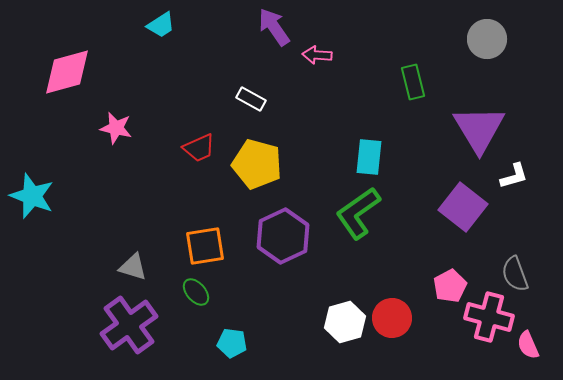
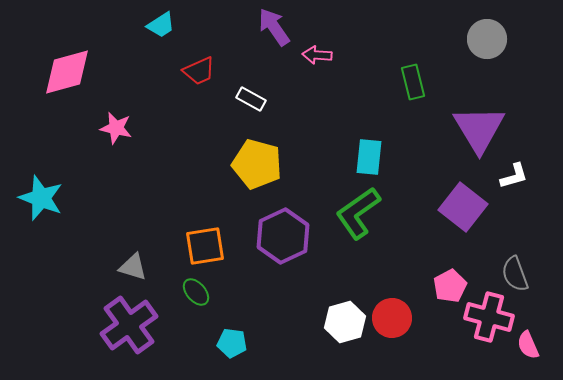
red trapezoid: moved 77 px up
cyan star: moved 9 px right, 2 px down
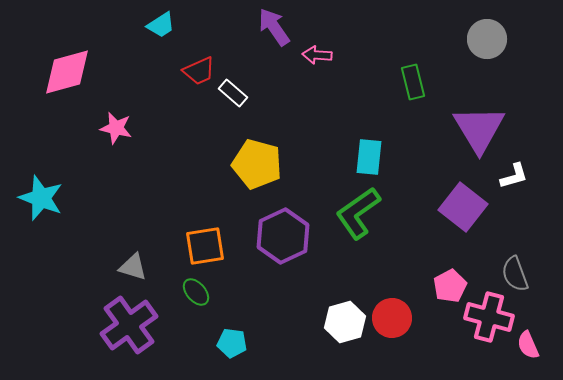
white rectangle: moved 18 px left, 6 px up; rotated 12 degrees clockwise
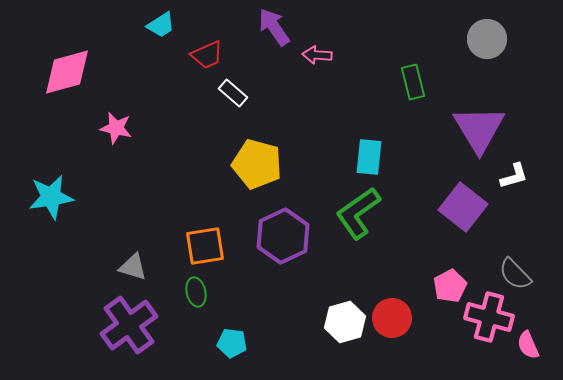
red trapezoid: moved 8 px right, 16 px up
cyan star: moved 10 px right, 1 px up; rotated 30 degrees counterclockwise
gray semicircle: rotated 24 degrees counterclockwise
green ellipse: rotated 28 degrees clockwise
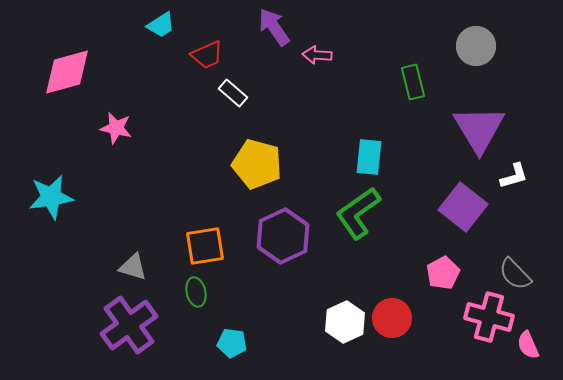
gray circle: moved 11 px left, 7 px down
pink pentagon: moved 7 px left, 13 px up
white hexagon: rotated 9 degrees counterclockwise
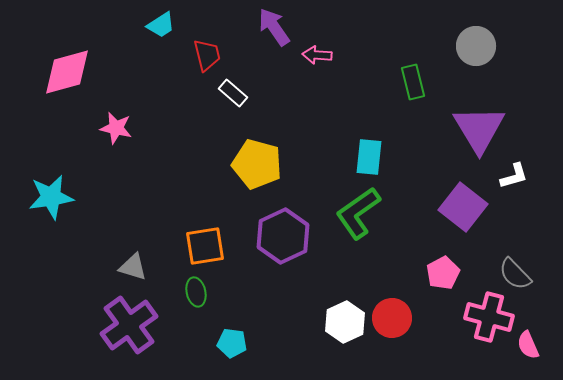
red trapezoid: rotated 80 degrees counterclockwise
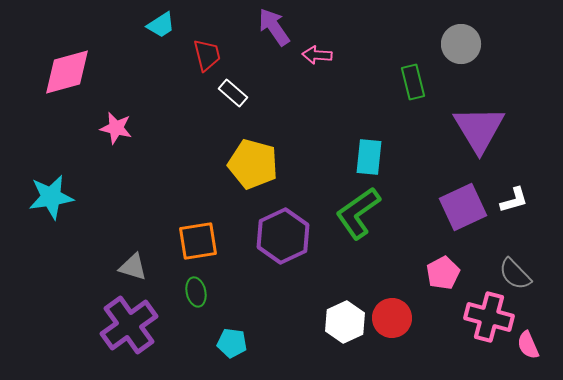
gray circle: moved 15 px left, 2 px up
yellow pentagon: moved 4 px left
white L-shape: moved 24 px down
purple square: rotated 27 degrees clockwise
orange square: moved 7 px left, 5 px up
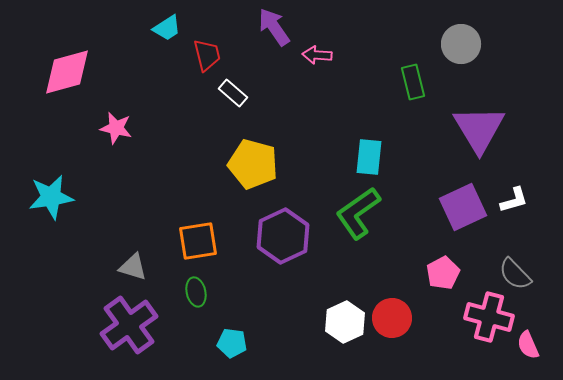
cyan trapezoid: moved 6 px right, 3 px down
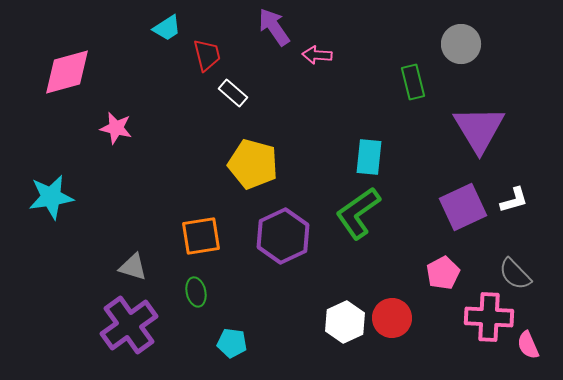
orange square: moved 3 px right, 5 px up
pink cross: rotated 12 degrees counterclockwise
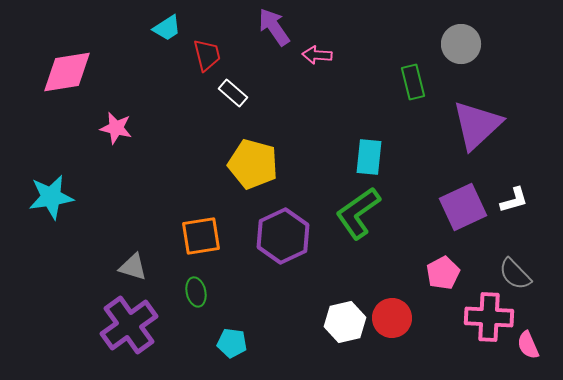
pink diamond: rotated 6 degrees clockwise
purple triangle: moved 2 px left, 4 px up; rotated 18 degrees clockwise
white hexagon: rotated 12 degrees clockwise
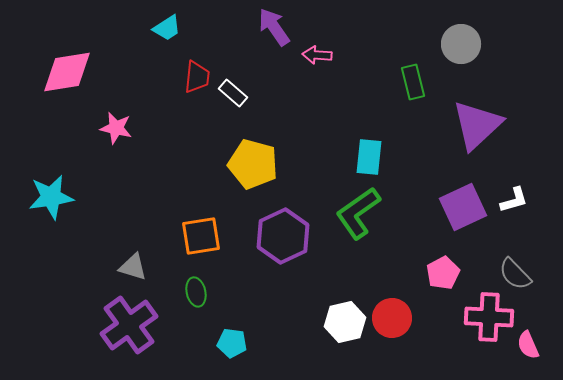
red trapezoid: moved 10 px left, 22 px down; rotated 20 degrees clockwise
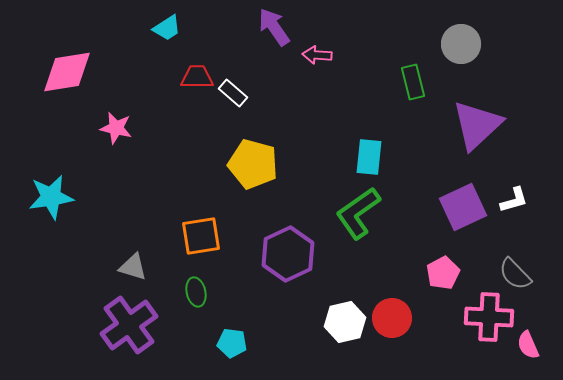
red trapezoid: rotated 96 degrees counterclockwise
purple hexagon: moved 5 px right, 18 px down
